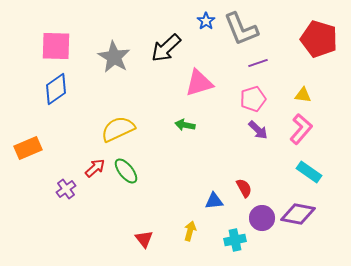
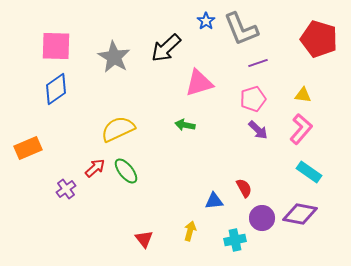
purple diamond: moved 2 px right
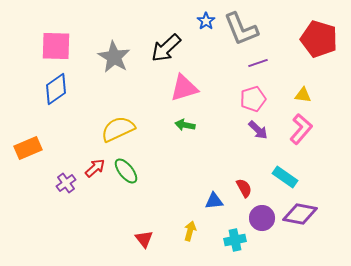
pink triangle: moved 15 px left, 5 px down
cyan rectangle: moved 24 px left, 5 px down
purple cross: moved 6 px up
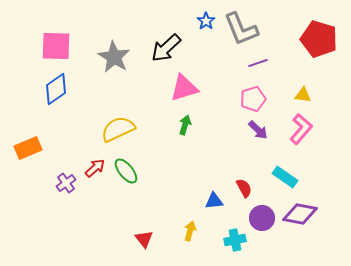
green arrow: rotated 96 degrees clockwise
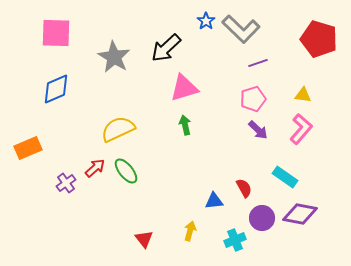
gray L-shape: rotated 24 degrees counterclockwise
pink square: moved 13 px up
blue diamond: rotated 12 degrees clockwise
green arrow: rotated 30 degrees counterclockwise
cyan cross: rotated 10 degrees counterclockwise
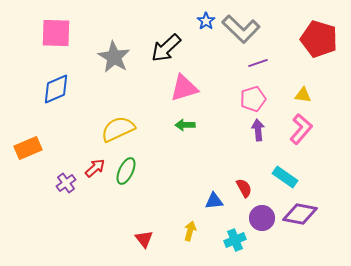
green arrow: rotated 78 degrees counterclockwise
purple arrow: rotated 140 degrees counterclockwise
green ellipse: rotated 64 degrees clockwise
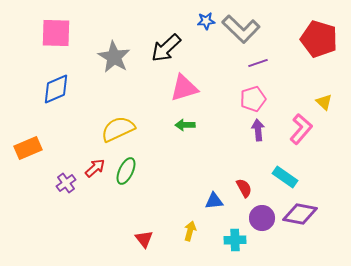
blue star: rotated 30 degrees clockwise
yellow triangle: moved 21 px right, 7 px down; rotated 36 degrees clockwise
cyan cross: rotated 20 degrees clockwise
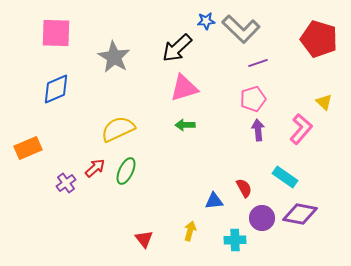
black arrow: moved 11 px right
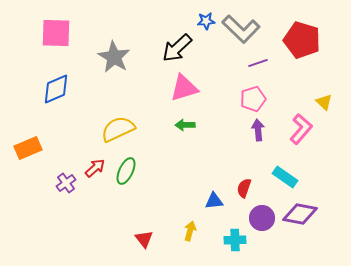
red pentagon: moved 17 px left, 1 px down
red semicircle: rotated 132 degrees counterclockwise
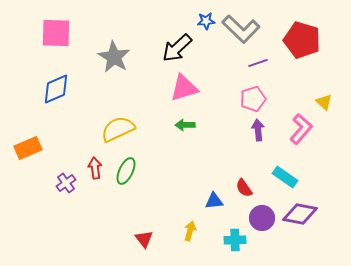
red arrow: rotated 55 degrees counterclockwise
red semicircle: rotated 54 degrees counterclockwise
